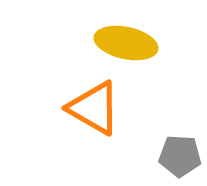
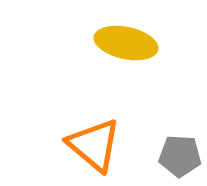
orange triangle: moved 37 px down; rotated 10 degrees clockwise
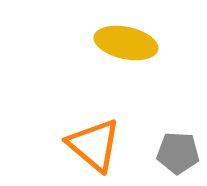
gray pentagon: moved 2 px left, 3 px up
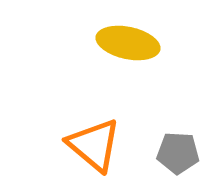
yellow ellipse: moved 2 px right
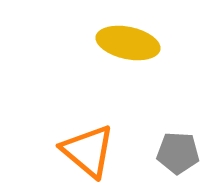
orange triangle: moved 6 px left, 6 px down
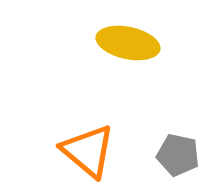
gray pentagon: moved 2 px down; rotated 9 degrees clockwise
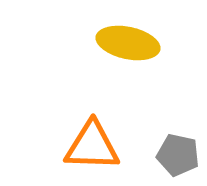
orange triangle: moved 4 px right, 5 px up; rotated 38 degrees counterclockwise
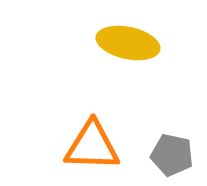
gray pentagon: moved 6 px left
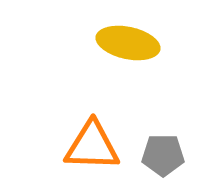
gray pentagon: moved 9 px left; rotated 12 degrees counterclockwise
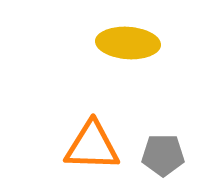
yellow ellipse: rotated 8 degrees counterclockwise
